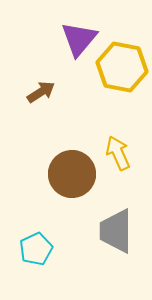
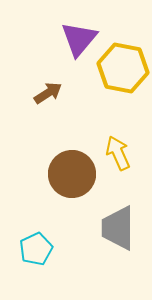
yellow hexagon: moved 1 px right, 1 px down
brown arrow: moved 7 px right, 1 px down
gray trapezoid: moved 2 px right, 3 px up
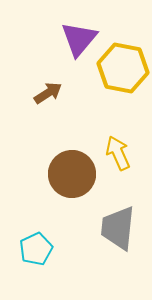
gray trapezoid: rotated 6 degrees clockwise
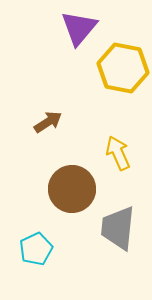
purple triangle: moved 11 px up
brown arrow: moved 29 px down
brown circle: moved 15 px down
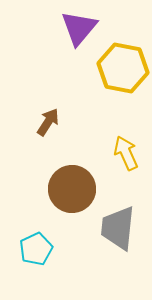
brown arrow: rotated 24 degrees counterclockwise
yellow arrow: moved 8 px right
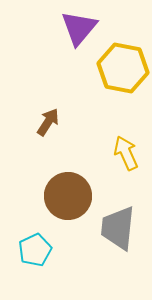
brown circle: moved 4 px left, 7 px down
cyan pentagon: moved 1 px left, 1 px down
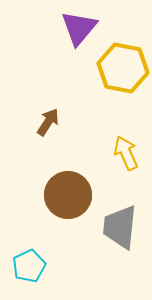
brown circle: moved 1 px up
gray trapezoid: moved 2 px right, 1 px up
cyan pentagon: moved 6 px left, 16 px down
